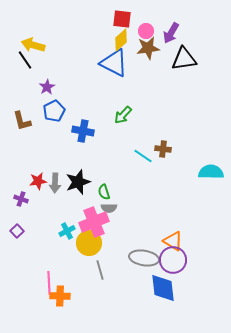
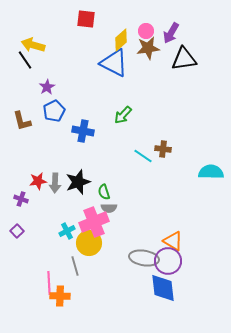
red square: moved 36 px left
purple circle: moved 5 px left, 1 px down
gray line: moved 25 px left, 4 px up
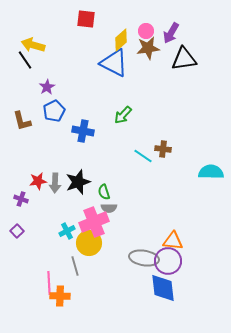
orange triangle: rotated 25 degrees counterclockwise
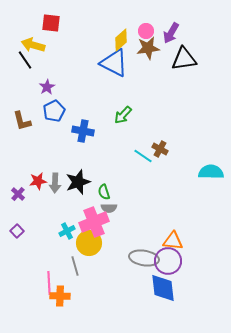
red square: moved 35 px left, 4 px down
brown cross: moved 3 px left; rotated 21 degrees clockwise
purple cross: moved 3 px left, 5 px up; rotated 24 degrees clockwise
